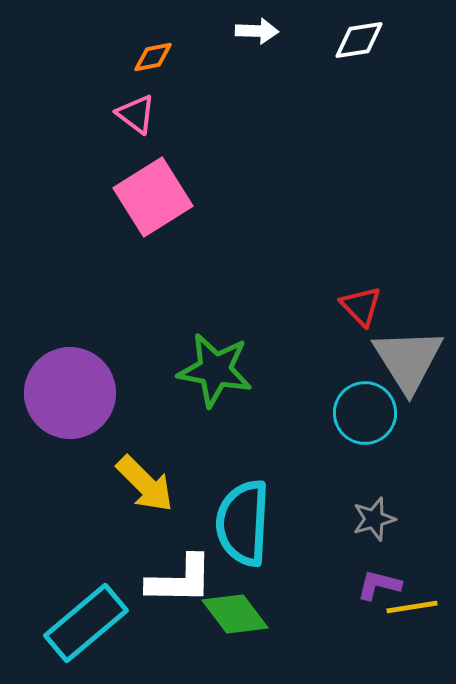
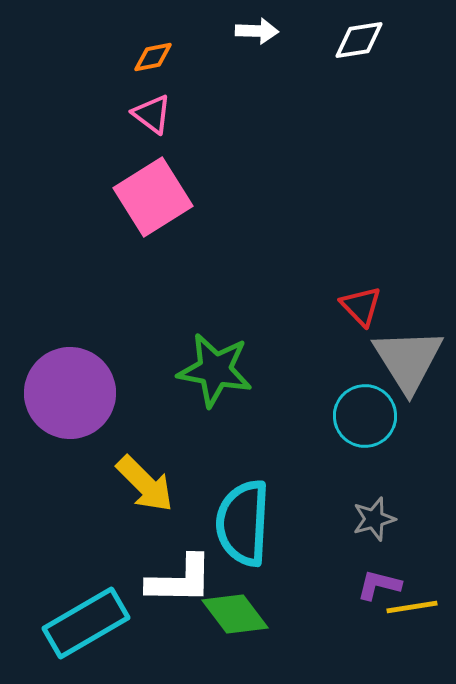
pink triangle: moved 16 px right
cyan circle: moved 3 px down
cyan rectangle: rotated 10 degrees clockwise
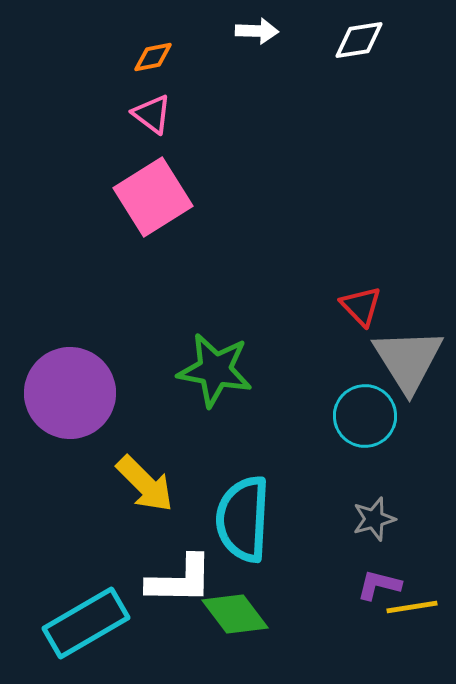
cyan semicircle: moved 4 px up
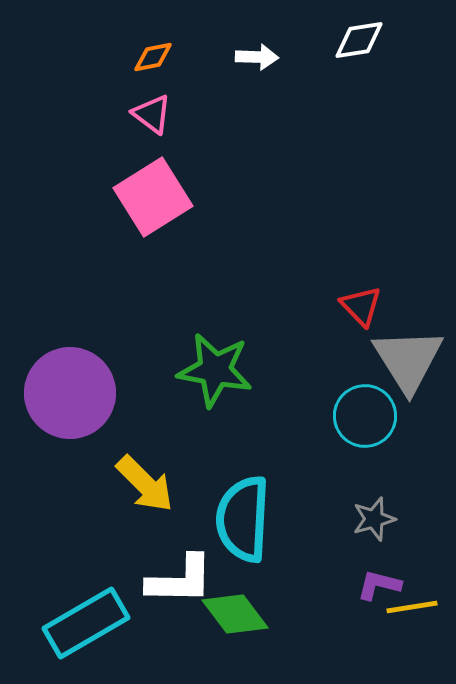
white arrow: moved 26 px down
